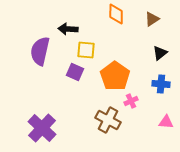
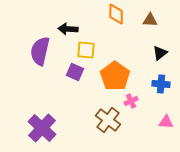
brown triangle: moved 2 px left, 1 px down; rotated 35 degrees clockwise
brown cross: rotated 10 degrees clockwise
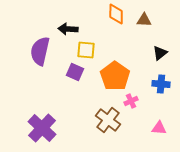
brown triangle: moved 6 px left
pink triangle: moved 7 px left, 6 px down
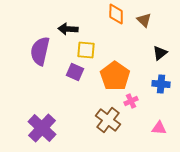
brown triangle: rotated 42 degrees clockwise
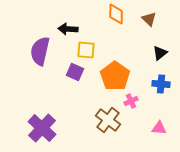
brown triangle: moved 5 px right, 1 px up
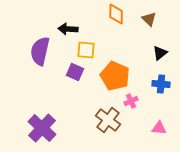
orange pentagon: rotated 12 degrees counterclockwise
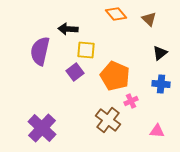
orange diamond: rotated 40 degrees counterclockwise
purple square: rotated 30 degrees clockwise
pink triangle: moved 2 px left, 3 px down
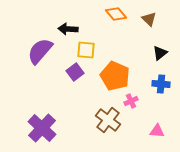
purple semicircle: rotated 28 degrees clockwise
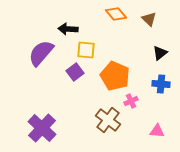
purple semicircle: moved 1 px right, 2 px down
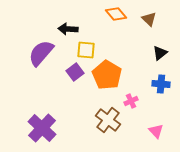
orange pentagon: moved 8 px left, 1 px up; rotated 8 degrees clockwise
pink triangle: moved 1 px left; rotated 42 degrees clockwise
